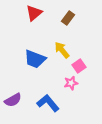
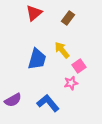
blue trapezoid: moved 2 px right; rotated 95 degrees counterclockwise
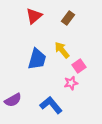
red triangle: moved 3 px down
blue L-shape: moved 3 px right, 2 px down
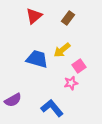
yellow arrow: rotated 90 degrees counterclockwise
blue trapezoid: rotated 90 degrees counterclockwise
blue L-shape: moved 1 px right, 3 px down
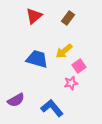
yellow arrow: moved 2 px right, 1 px down
purple semicircle: moved 3 px right
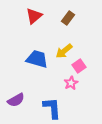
pink star: rotated 16 degrees counterclockwise
blue L-shape: rotated 35 degrees clockwise
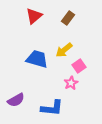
yellow arrow: moved 1 px up
blue L-shape: rotated 100 degrees clockwise
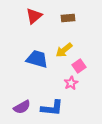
brown rectangle: rotated 48 degrees clockwise
purple semicircle: moved 6 px right, 7 px down
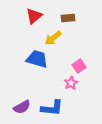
yellow arrow: moved 11 px left, 12 px up
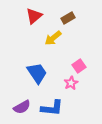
brown rectangle: rotated 24 degrees counterclockwise
blue trapezoid: moved 14 px down; rotated 40 degrees clockwise
